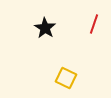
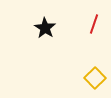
yellow square: moved 29 px right; rotated 20 degrees clockwise
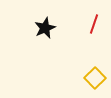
black star: rotated 15 degrees clockwise
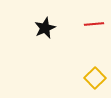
red line: rotated 66 degrees clockwise
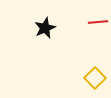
red line: moved 4 px right, 2 px up
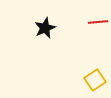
yellow square: moved 2 px down; rotated 10 degrees clockwise
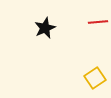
yellow square: moved 2 px up
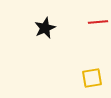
yellow square: moved 3 px left; rotated 25 degrees clockwise
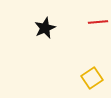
yellow square: rotated 25 degrees counterclockwise
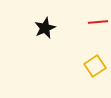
yellow square: moved 3 px right, 12 px up
